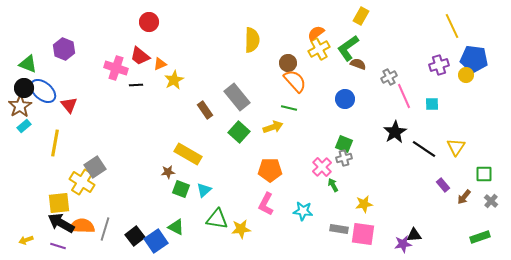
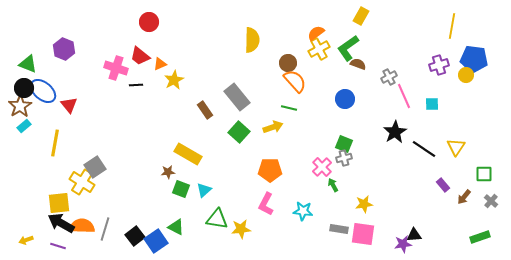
yellow line at (452, 26): rotated 35 degrees clockwise
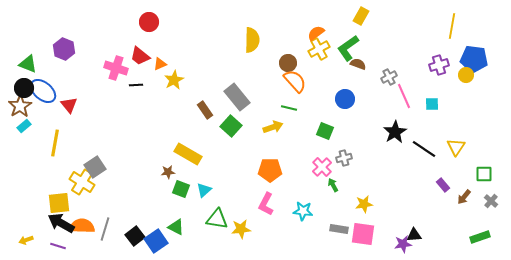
green square at (239, 132): moved 8 px left, 6 px up
green square at (344, 144): moved 19 px left, 13 px up
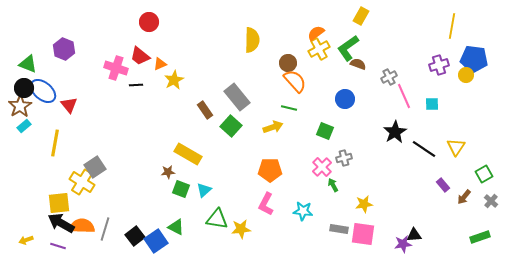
green square at (484, 174): rotated 30 degrees counterclockwise
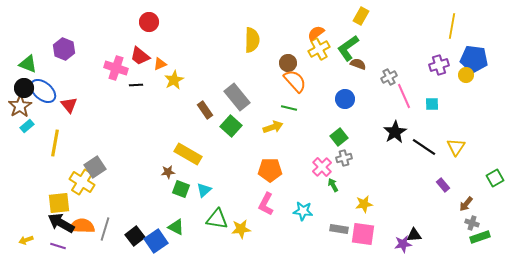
cyan rectangle at (24, 126): moved 3 px right
green square at (325, 131): moved 14 px right, 6 px down; rotated 30 degrees clockwise
black line at (424, 149): moved 2 px up
green square at (484, 174): moved 11 px right, 4 px down
brown arrow at (464, 197): moved 2 px right, 7 px down
gray cross at (491, 201): moved 19 px left, 22 px down; rotated 24 degrees counterclockwise
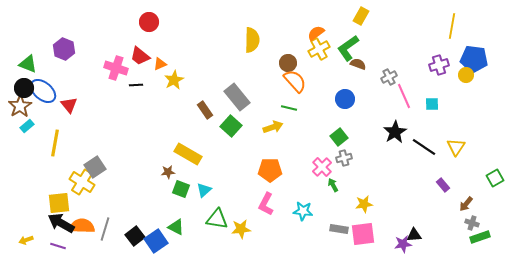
pink square at (363, 234): rotated 15 degrees counterclockwise
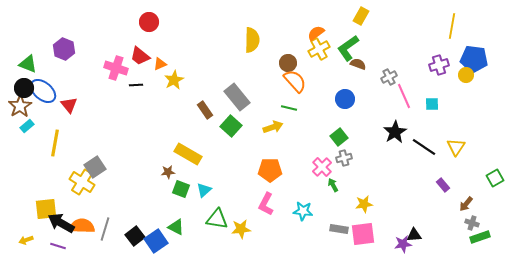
yellow square at (59, 203): moved 13 px left, 6 px down
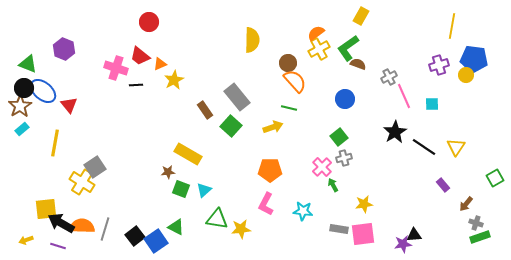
cyan rectangle at (27, 126): moved 5 px left, 3 px down
gray cross at (472, 223): moved 4 px right
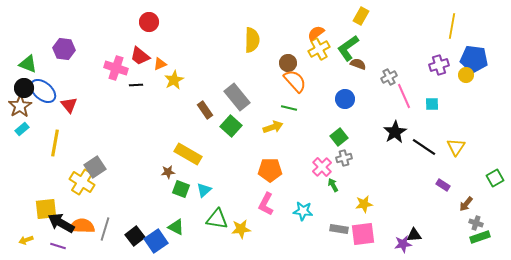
purple hexagon at (64, 49): rotated 15 degrees counterclockwise
purple rectangle at (443, 185): rotated 16 degrees counterclockwise
